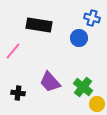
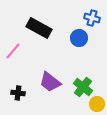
black rectangle: moved 3 px down; rotated 20 degrees clockwise
purple trapezoid: rotated 10 degrees counterclockwise
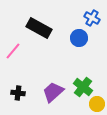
blue cross: rotated 14 degrees clockwise
purple trapezoid: moved 3 px right, 10 px down; rotated 100 degrees clockwise
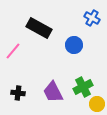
blue circle: moved 5 px left, 7 px down
green cross: rotated 24 degrees clockwise
purple trapezoid: rotated 75 degrees counterclockwise
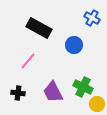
pink line: moved 15 px right, 10 px down
green cross: rotated 36 degrees counterclockwise
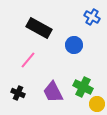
blue cross: moved 1 px up
pink line: moved 1 px up
black cross: rotated 16 degrees clockwise
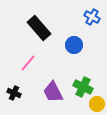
black rectangle: rotated 20 degrees clockwise
pink line: moved 3 px down
black cross: moved 4 px left
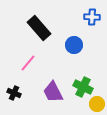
blue cross: rotated 28 degrees counterclockwise
